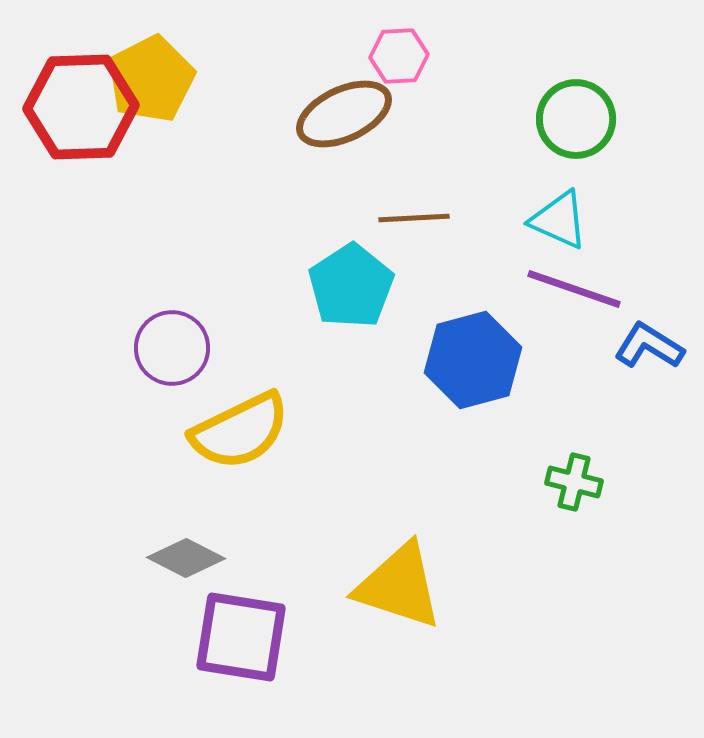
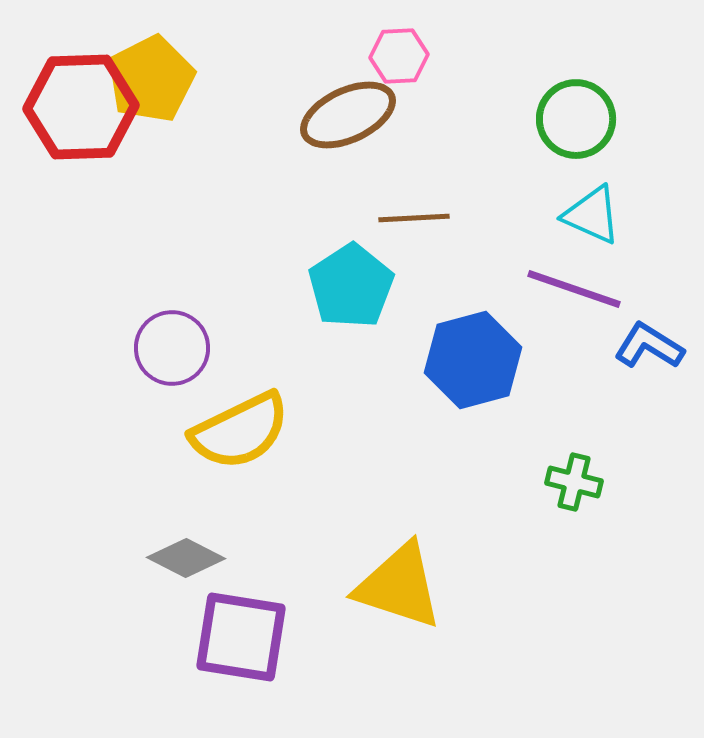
brown ellipse: moved 4 px right, 1 px down
cyan triangle: moved 33 px right, 5 px up
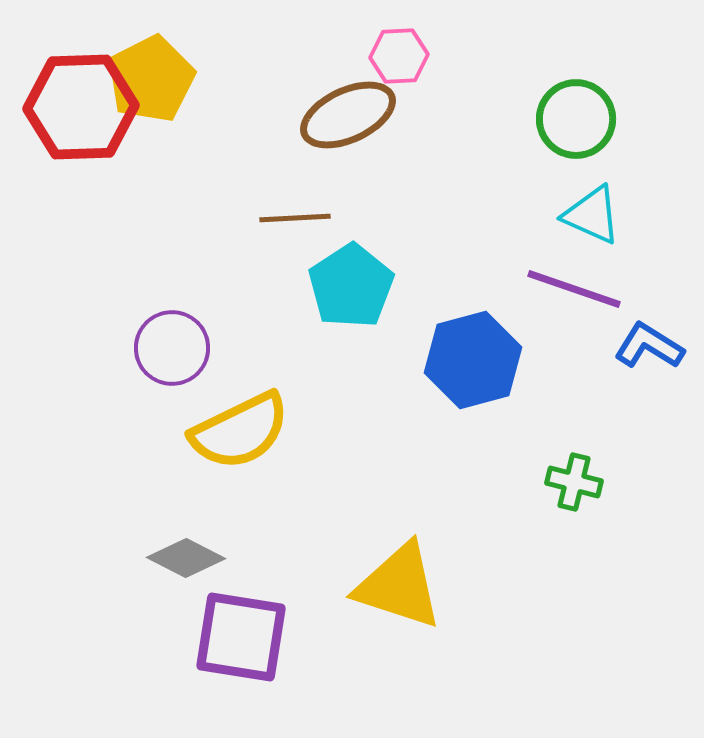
brown line: moved 119 px left
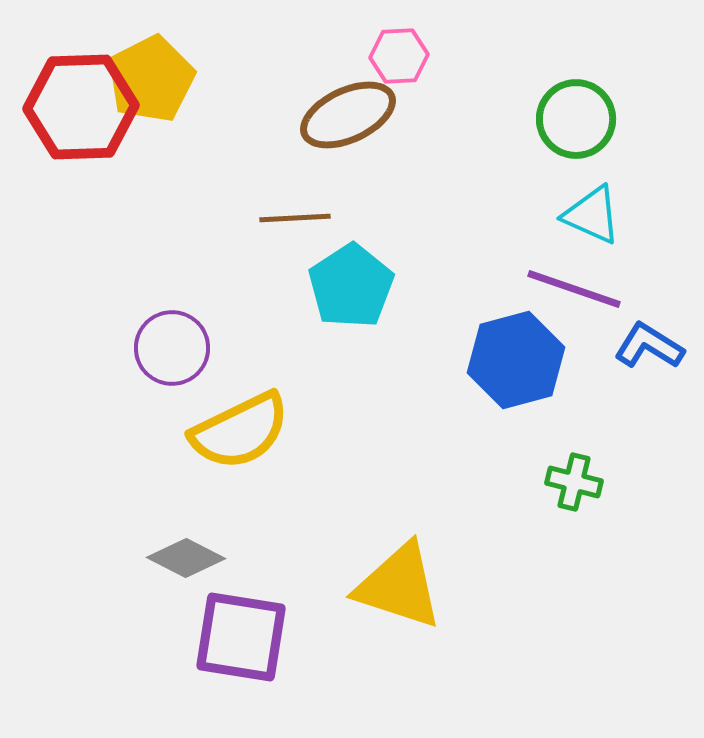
blue hexagon: moved 43 px right
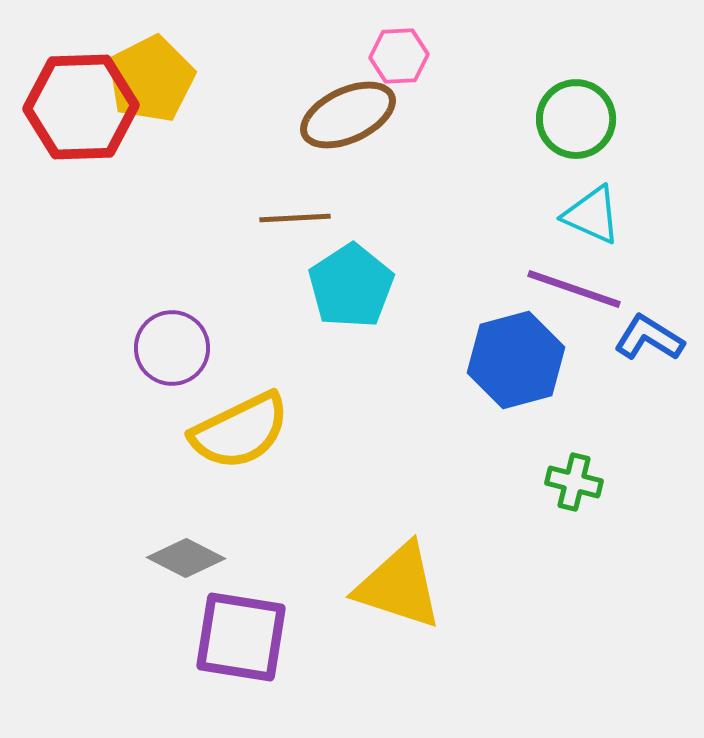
blue L-shape: moved 8 px up
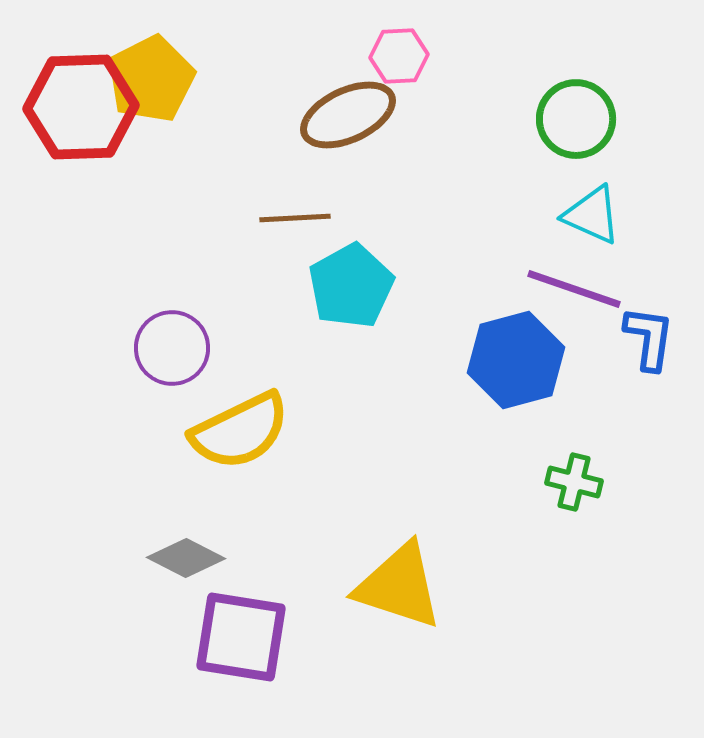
cyan pentagon: rotated 4 degrees clockwise
blue L-shape: rotated 66 degrees clockwise
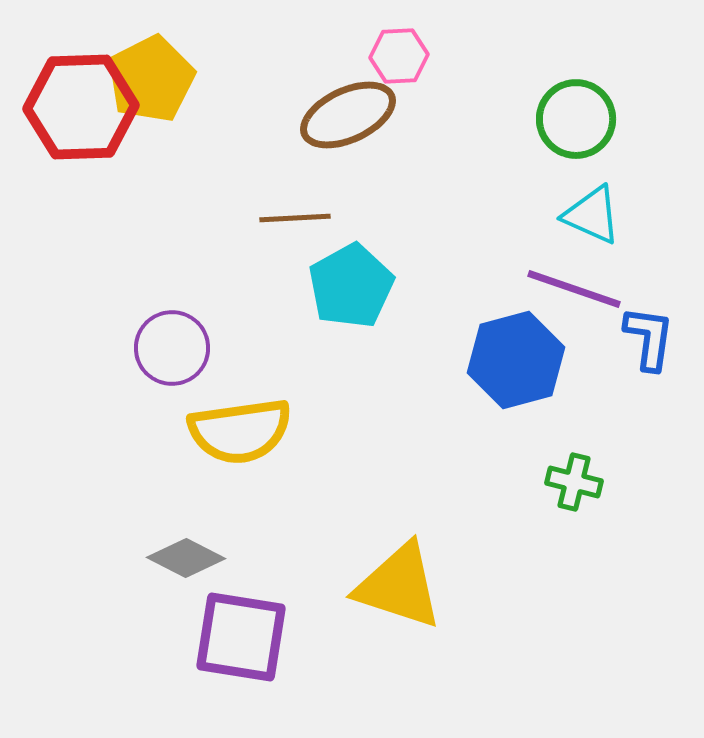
yellow semicircle: rotated 18 degrees clockwise
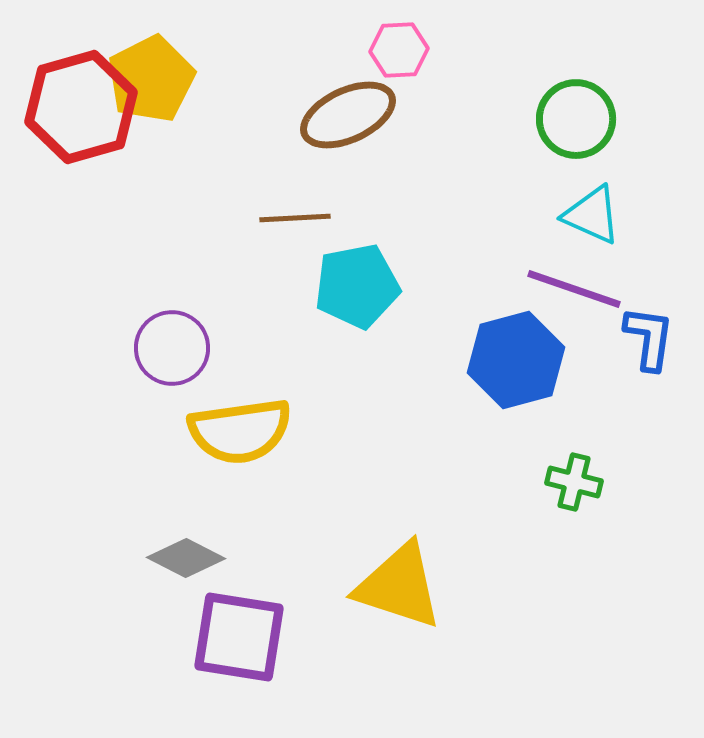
pink hexagon: moved 6 px up
red hexagon: rotated 14 degrees counterclockwise
cyan pentagon: moved 6 px right; rotated 18 degrees clockwise
purple square: moved 2 px left
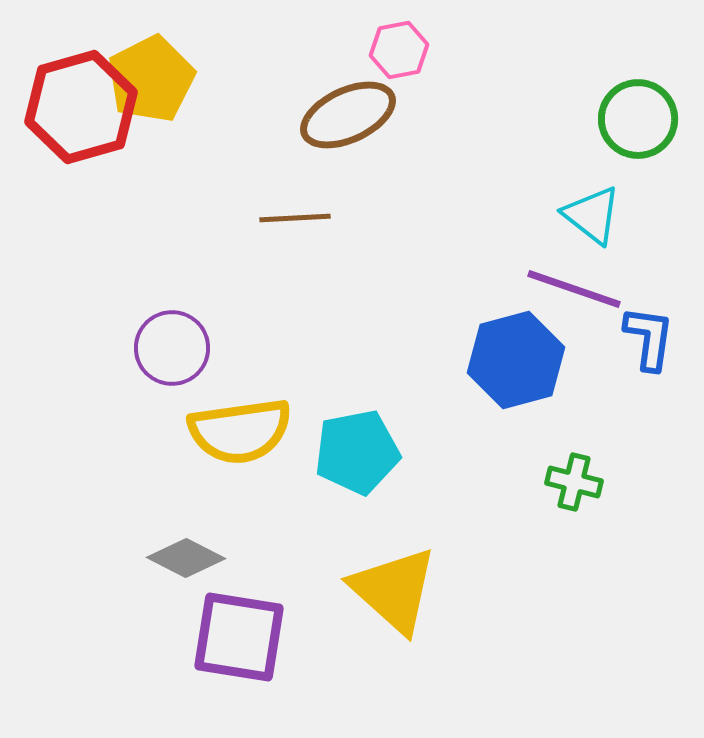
pink hexagon: rotated 8 degrees counterclockwise
green circle: moved 62 px right
cyan triangle: rotated 14 degrees clockwise
cyan pentagon: moved 166 px down
yellow triangle: moved 5 px left, 4 px down; rotated 24 degrees clockwise
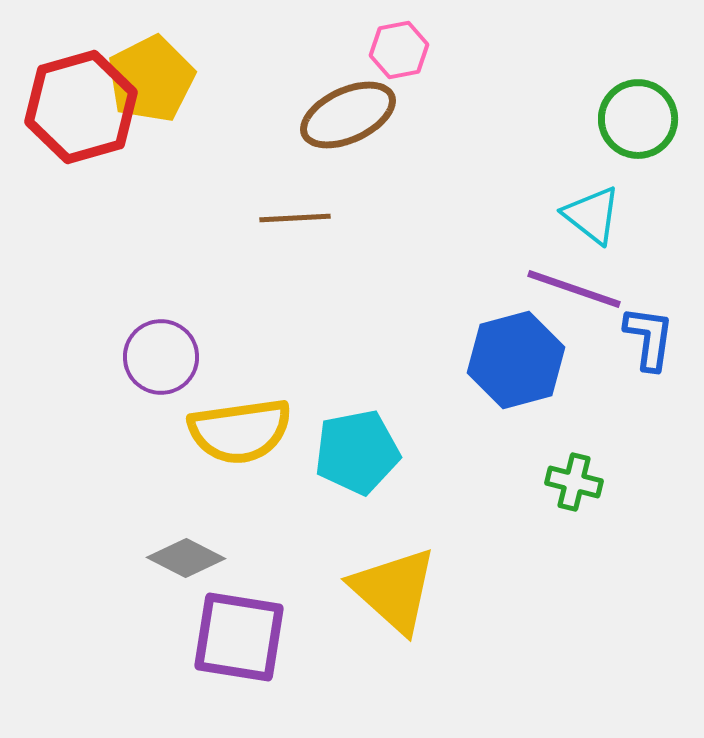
purple circle: moved 11 px left, 9 px down
